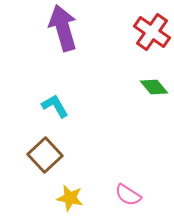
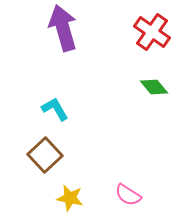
cyan L-shape: moved 3 px down
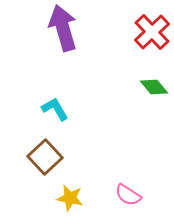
red cross: rotated 12 degrees clockwise
brown square: moved 2 px down
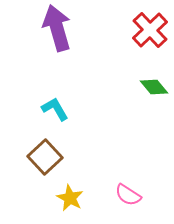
purple arrow: moved 6 px left
red cross: moved 2 px left, 2 px up
yellow star: rotated 16 degrees clockwise
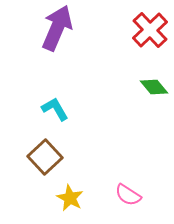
purple arrow: rotated 39 degrees clockwise
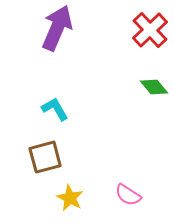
brown square: rotated 28 degrees clockwise
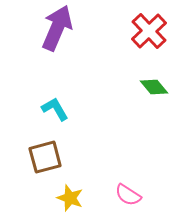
red cross: moved 1 px left, 1 px down
yellow star: rotated 8 degrees counterclockwise
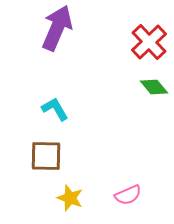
red cross: moved 11 px down
brown square: moved 1 px right, 1 px up; rotated 16 degrees clockwise
pink semicircle: rotated 56 degrees counterclockwise
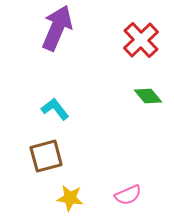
red cross: moved 8 px left, 2 px up
green diamond: moved 6 px left, 9 px down
cyan L-shape: rotated 8 degrees counterclockwise
brown square: rotated 16 degrees counterclockwise
yellow star: rotated 12 degrees counterclockwise
